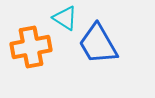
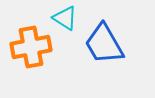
blue trapezoid: moved 6 px right
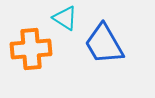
orange cross: moved 2 px down; rotated 6 degrees clockwise
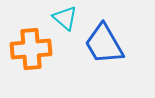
cyan triangle: rotated 8 degrees clockwise
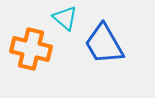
orange cross: rotated 18 degrees clockwise
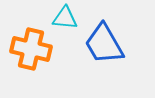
cyan triangle: rotated 36 degrees counterclockwise
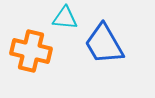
orange cross: moved 2 px down
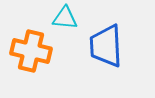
blue trapezoid: moved 2 px right, 2 px down; rotated 27 degrees clockwise
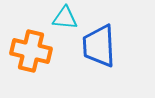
blue trapezoid: moved 7 px left
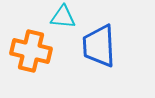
cyan triangle: moved 2 px left, 1 px up
